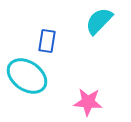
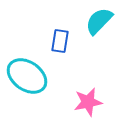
blue rectangle: moved 13 px right
pink star: rotated 16 degrees counterclockwise
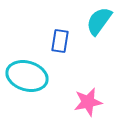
cyan semicircle: rotated 8 degrees counterclockwise
cyan ellipse: rotated 18 degrees counterclockwise
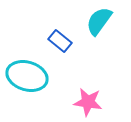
blue rectangle: rotated 60 degrees counterclockwise
pink star: rotated 20 degrees clockwise
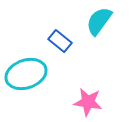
cyan ellipse: moved 1 px left, 2 px up; rotated 36 degrees counterclockwise
